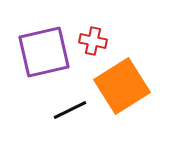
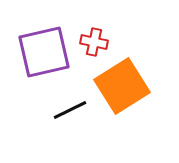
red cross: moved 1 px right, 1 px down
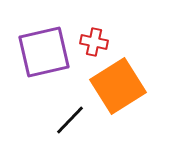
orange square: moved 4 px left
black line: moved 10 px down; rotated 20 degrees counterclockwise
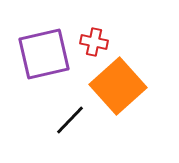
purple square: moved 2 px down
orange square: rotated 10 degrees counterclockwise
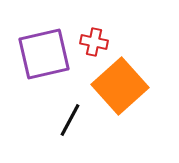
orange square: moved 2 px right
black line: rotated 16 degrees counterclockwise
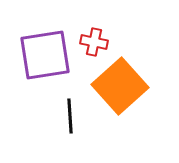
purple square: moved 1 px right, 1 px down; rotated 4 degrees clockwise
black line: moved 4 px up; rotated 32 degrees counterclockwise
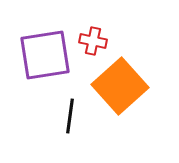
red cross: moved 1 px left, 1 px up
black line: rotated 12 degrees clockwise
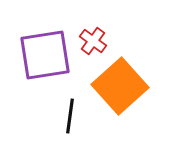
red cross: rotated 24 degrees clockwise
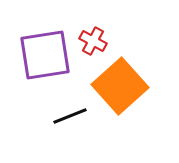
red cross: rotated 8 degrees counterclockwise
black line: rotated 60 degrees clockwise
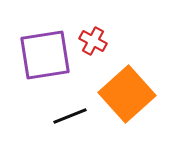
orange square: moved 7 px right, 8 px down
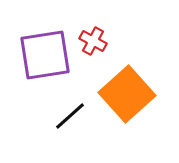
black line: rotated 20 degrees counterclockwise
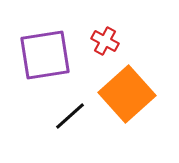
red cross: moved 12 px right
